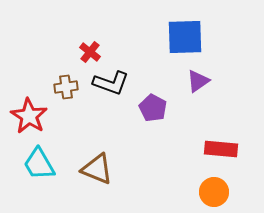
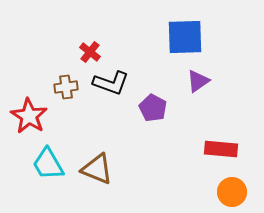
cyan trapezoid: moved 9 px right
orange circle: moved 18 px right
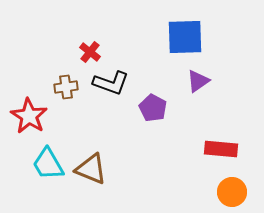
brown triangle: moved 6 px left
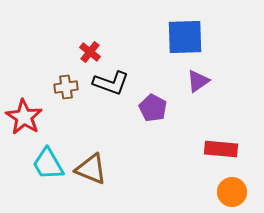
red star: moved 5 px left, 1 px down
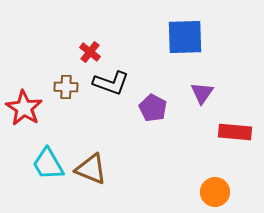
purple triangle: moved 4 px right, 12 px down; rotated 20 degrees counterclockwise
brown cross: rotated 10 degrees clockwise
red star: moved 9 px up
red rectangle: moved 14 px right, 17 px up
orange circle: moved 17 px left
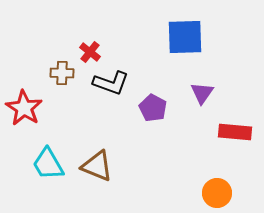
brown cross: moved 4 px left, 14 px up
brown triangle: moved 6 px right, 3 px up
orange circle: moved 2 px right, 1 px down
